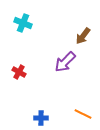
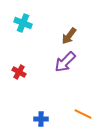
brown arrow: moved 14 px left
blue cross: moved 1 px down
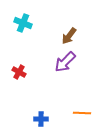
orange line: moved 1 px left, 1 px up; rotated 24 degrees counterclockwise
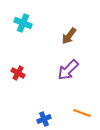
purple arrow: moved 3 px right, 8 px down
red cross: moved 1 px left, 1 px down
orange line: rotated 18 degrees clockwise
blue cross: moved 3 px right; rotated 24 degrees counterclockwise
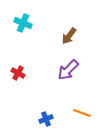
blue cross: moved 2 px right
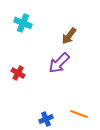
purple arrow: moved 9 px left, 7 px up
orange line: moved 3 px left, 1 px down
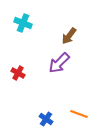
blue cross: rotated 32 degrees counterclockwise
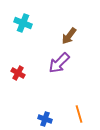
orange line: rotated 54 degrees clockwise
blue cross: moved 1 px left; rotated 16 degrees counterclockwise
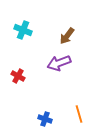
cyan cross: moved 7 px down
brown arrow: moved 2 px left
purple arrow: rotated 25 degrees clockwise
red cross: moved 3 px down
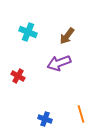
cyan cross: moved 5 px right, 2 px down
orange line: moved 2 px right
